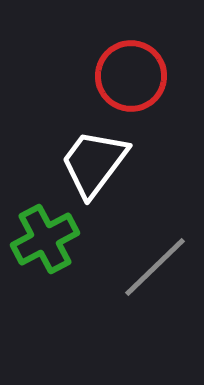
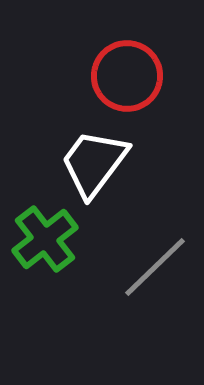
red circle: moved 4 px left
green cross: rotated 10 degrees counterclockwise
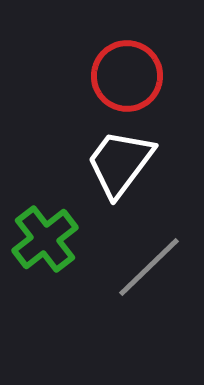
white trapezoid: moved 26 px right
gray line: moved 6 px left
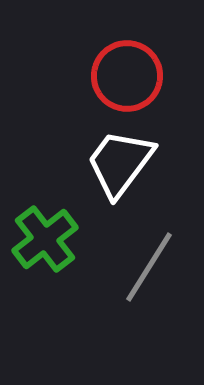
gray line: rotated 14 degrees counterclockwise
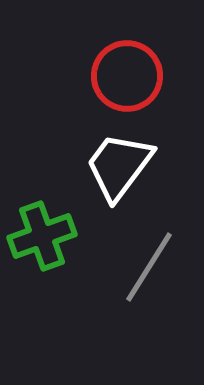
white trapezoid: moved 1 px left, 3 px down
green cross: moved 3 px left, 3 px up; rotated 18 degrees clockwise
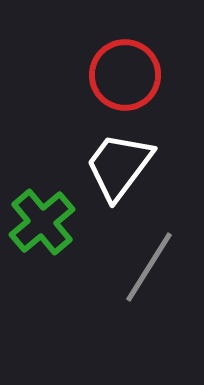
red circle: moved 2 px left, 1 px up
green cross: moved 14 px up; rotated 20 degrees counterclockwise
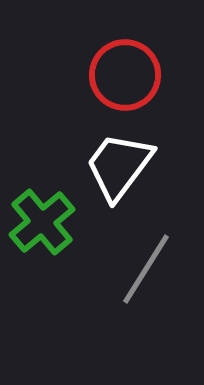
gray line: moved 3 px left, 2 px down
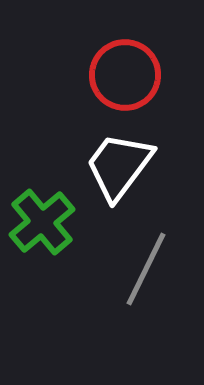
gray line: rotated 6 degrees counterclockwise
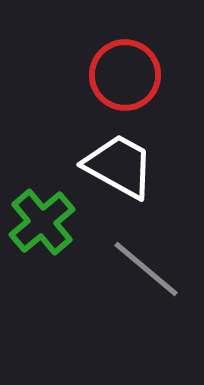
white trapezoid: rotated 82 degrees clockwise
gray line: rotated 76 degrees counterclockwise
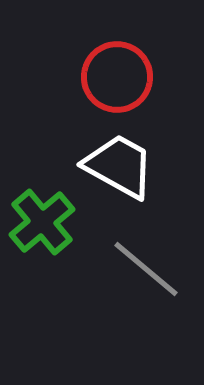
red circle: moved 8 px left, 2 px down
